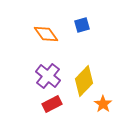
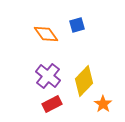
blue square: moved 5 px left
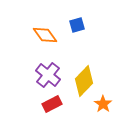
orange diamond: moved 1 px left, 1 px down
purple cross: moved 1 px up
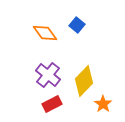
blue square: rotated 35 degrees counterclockwise
orange diamond: moved 2 px up
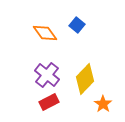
purple cross: moved 1 px left
yellow diamond: moved 1 px right, 2 px up
red rectangle: moved 3 px left, 2 px up
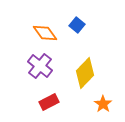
purple cross: moved 7 px left, 9 px up
yellow diamond: moved 6 px up
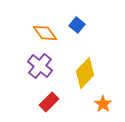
red rectangle: rotated 18 degrees counterclockwise
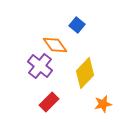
orange diamond: moved 10 px right, 12 px down
orange star: rotated 24 degrees clockwise
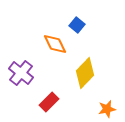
orange diamond: moved 1 px up; rotated 10 degrees clockwise
purple cross: moved 19 px left, 7 px down
orange star: moved 4 px right, 5 px down
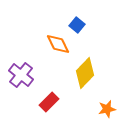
orange diamond: moved 3 px right
purple cross: moved 2 px down
